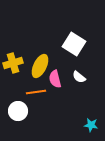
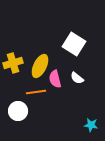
white semicircle: moved 2 px left, 1 px down
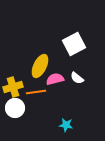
white square: rotated 30 degrees clockwise
yellow cross: moved 24 px down
pink semicircle: rotated 90 degrees clockwise
white circle: moved 3 px left, 3 px up
cyan star: moved 25 px left
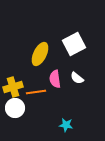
yellow ellipse: moved 12 px up
pink semicircle: rotated 84 degrees counterclockwise
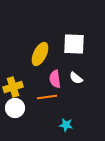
white square: rotated 30 degrees clockwise
white semicircle: moved 1 px left
orange line: moved 11 px right, 5 px down
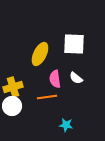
white circle: moved 3 px left, 2 px up
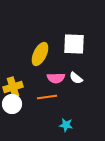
pink semicircle: moved 1 px right, 1 px up; rotated 84 degrees counterclockwise
white circle: moved 2 px up
